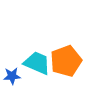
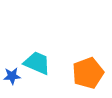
orange pentagon: moved 22 px right, 12 px down
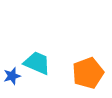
blue star: rotated 12 degrees counterclockwise
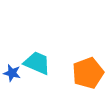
blue star: moved 3 px up; rotated 30 degrees clockwise
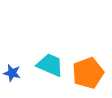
cyan trapezoid: moved 13 px right, 2 px down
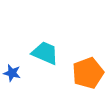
cyan trapezoid: moved 5 px left, 12 px up
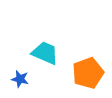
blue star: moved 8 px right, 6 px down
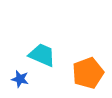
cyan trapezoid: moved 3 px left, 2 px down
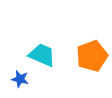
orange pentagon: moved 4 px right, 17 px up
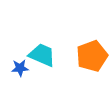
blue star: moved 11 px up; rotated 18 degrees counterclockwise
